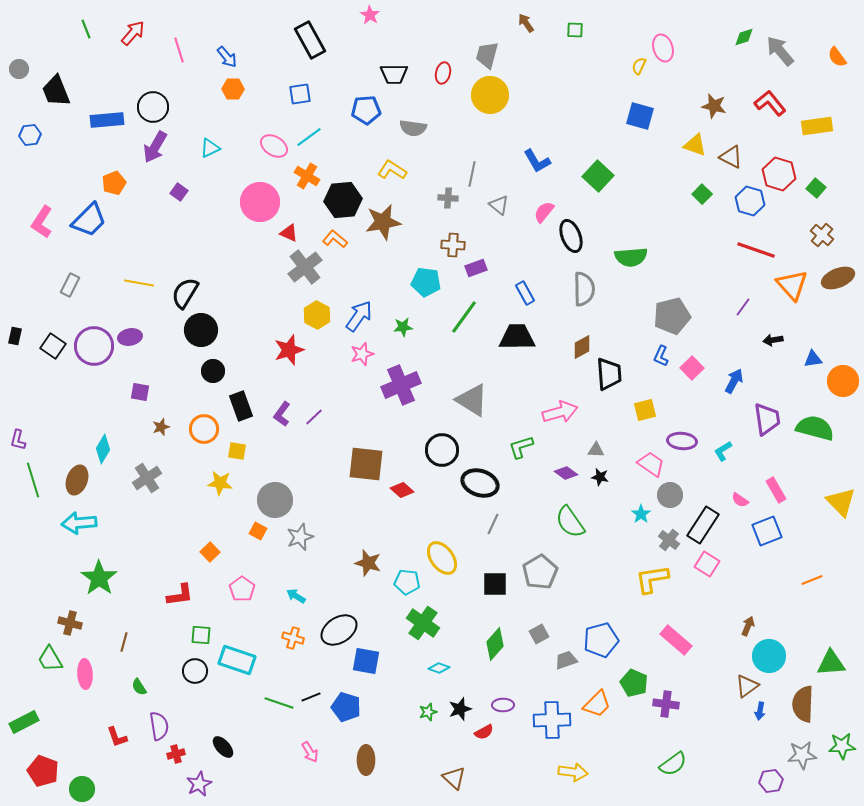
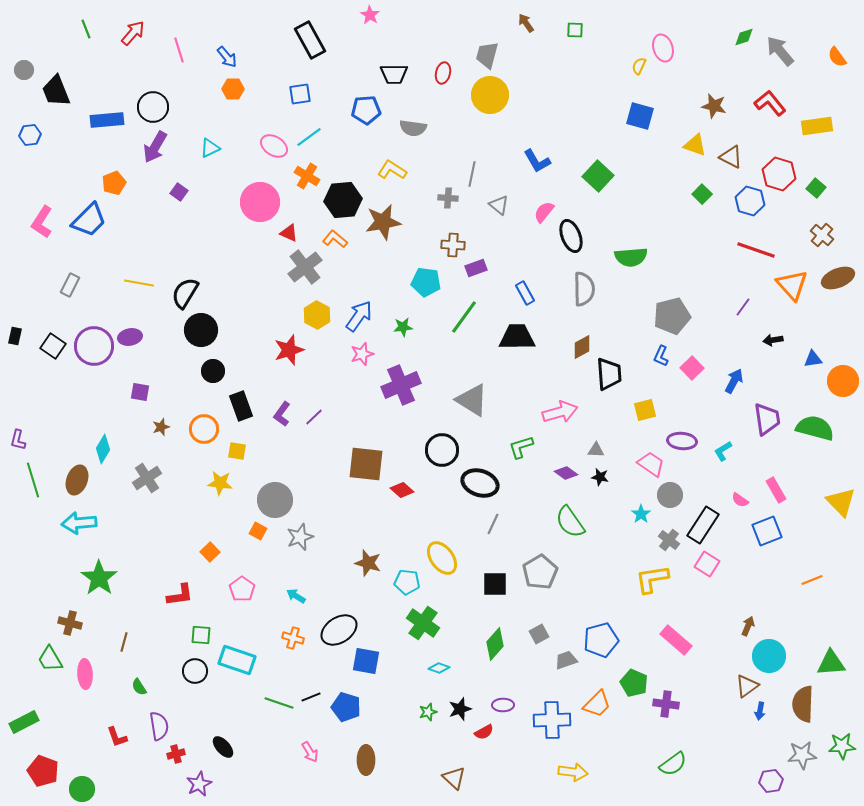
gray circle at (19, 69): moved 5 px right, 1 px down
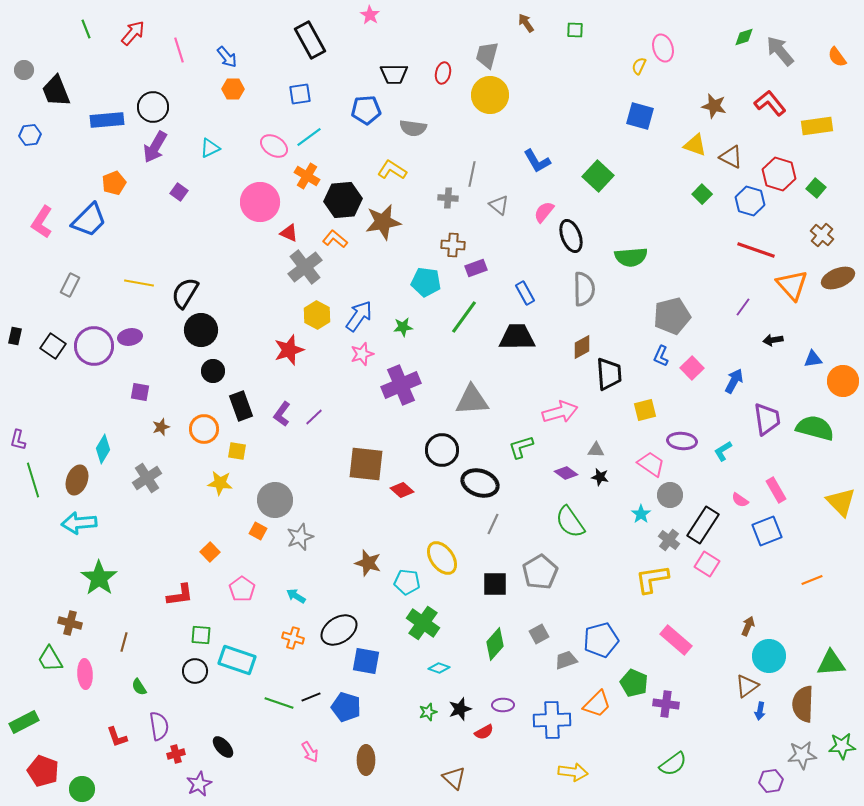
gray triangle at (472, 400): rotated 36 degrees counterclockwise
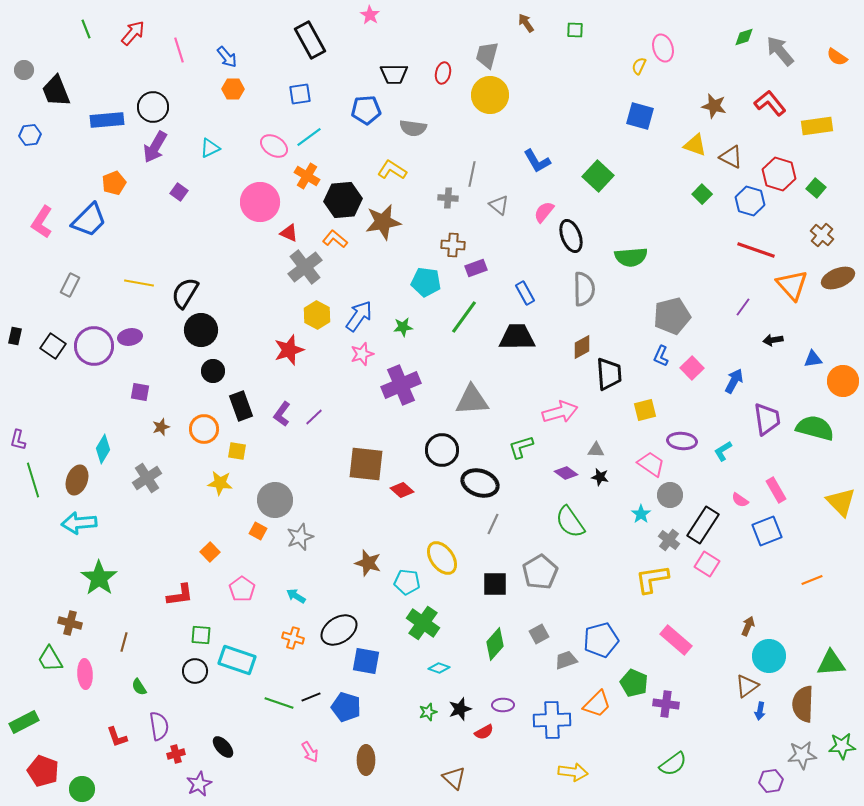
orange semicircle at (837, 57): rotated 20 degrees counterclockwise
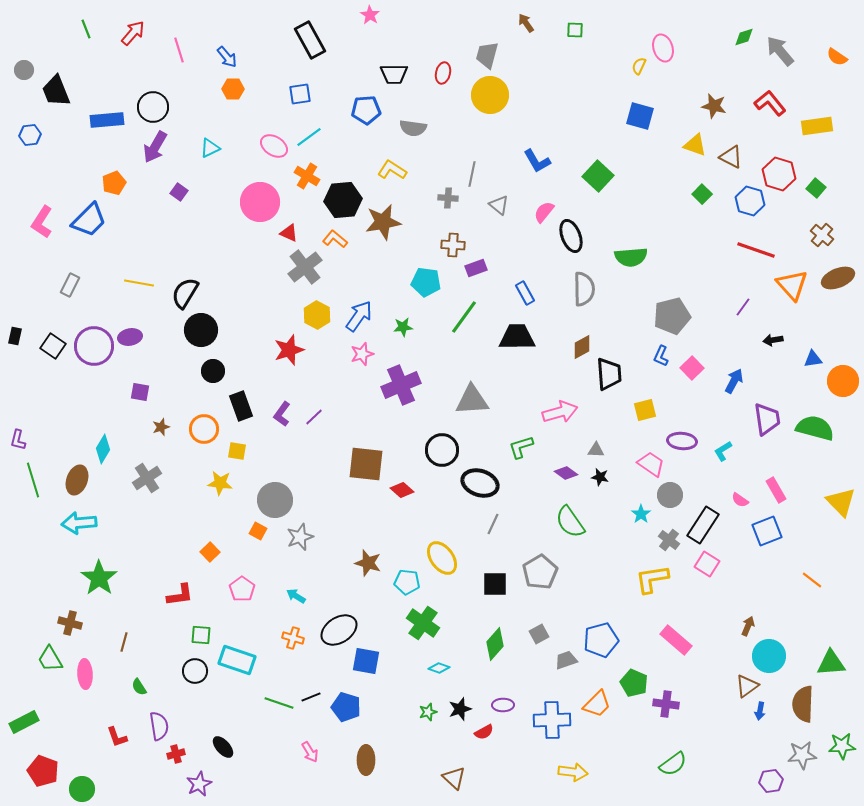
orange line at (812, 580): rotated 60 degrees clockwise
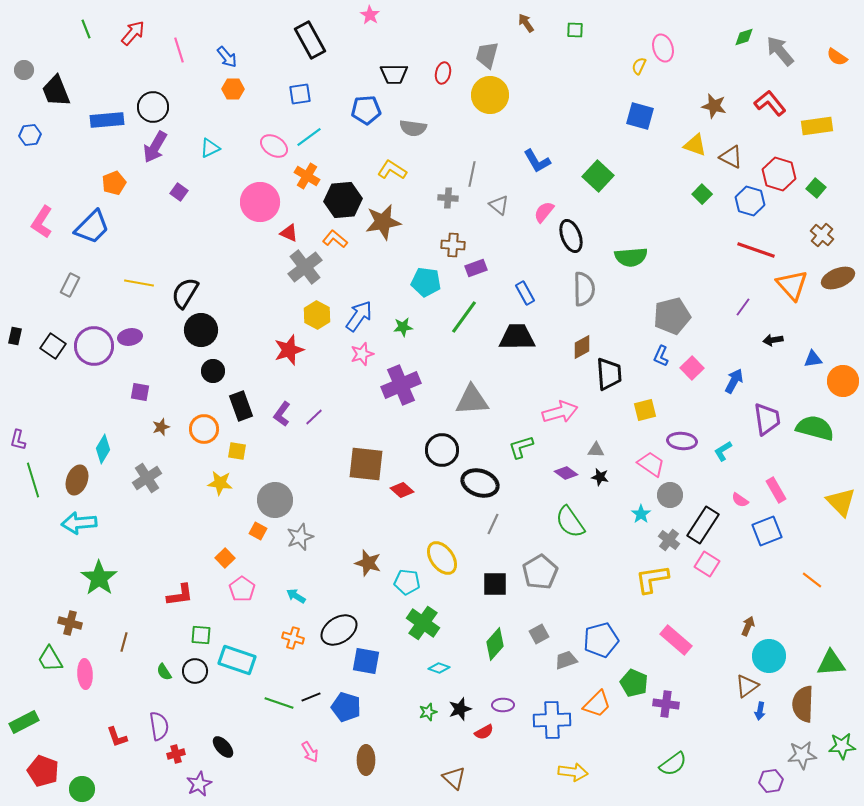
blue trapezoid at (89, 220): moved 3 px right, 7 px down
orange square at (210, 552): moved 15 px right, 6 px down
green semicircle at (139, 687): moved 25 px right, 15 px up
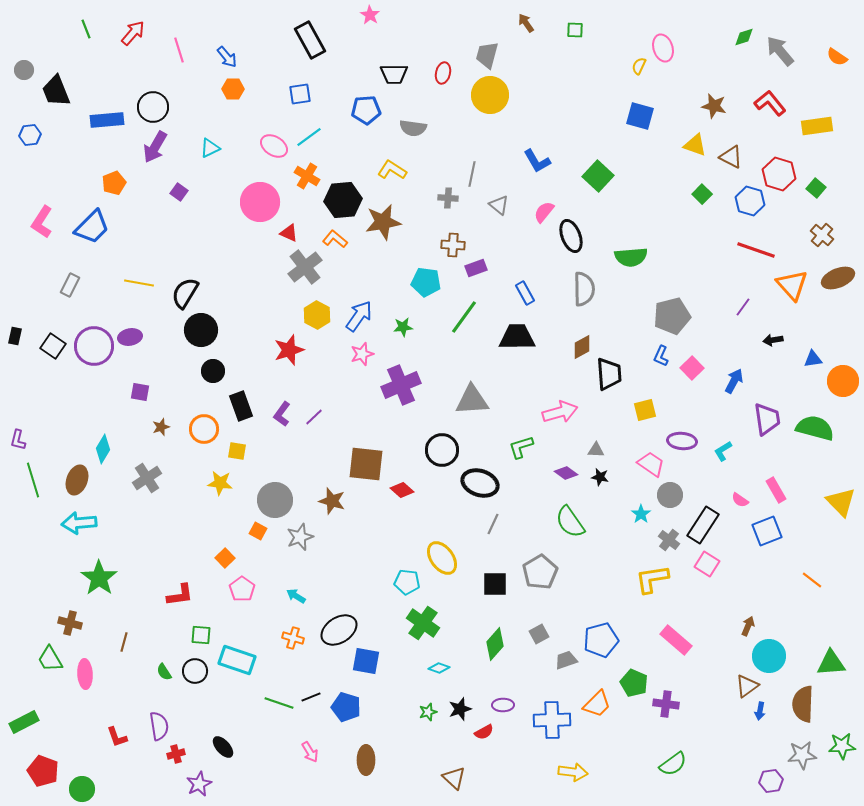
brown star at (368, 563): moved 36 px left, 62 px up
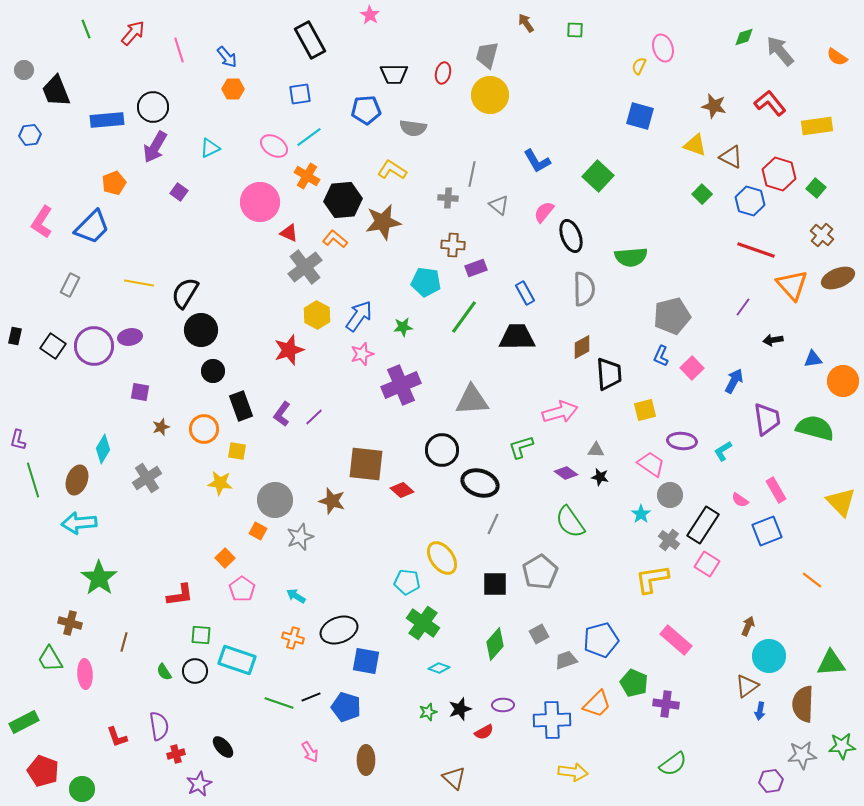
black ellipse at (339, 630): rotated 12 degrees clockwise
